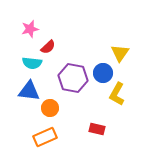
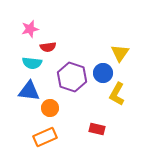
red semicircle: rotated 35 degrees clockwise
purple hexagon: moved 1 px left, 1 px up; rotated 8 degrees clockwise
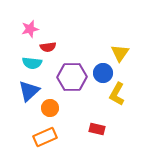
purple hexagon: rotated 20 degrees counterclockwise
blue triangle: rotated 50 degrees counterclockwise
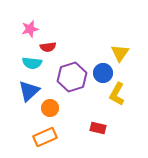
purple hexagon: rotated 16 degrees counterclockwise
red rectangle: moved 1 px right, 1 px up
